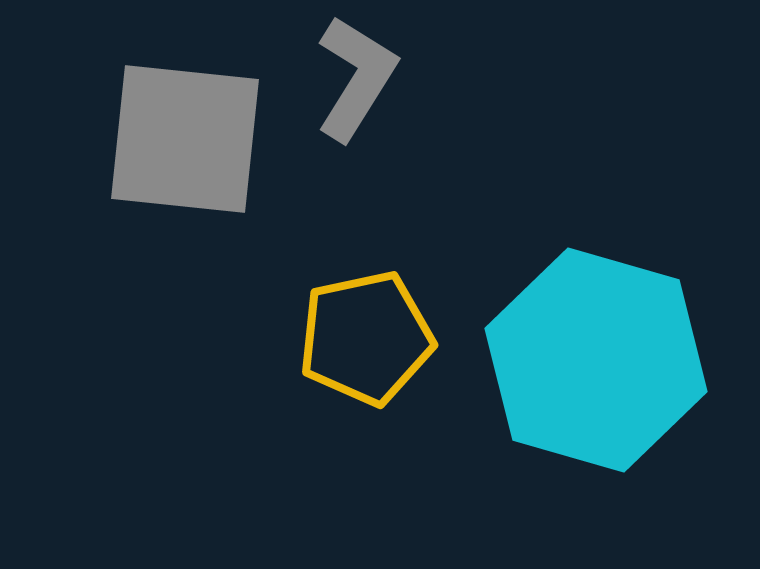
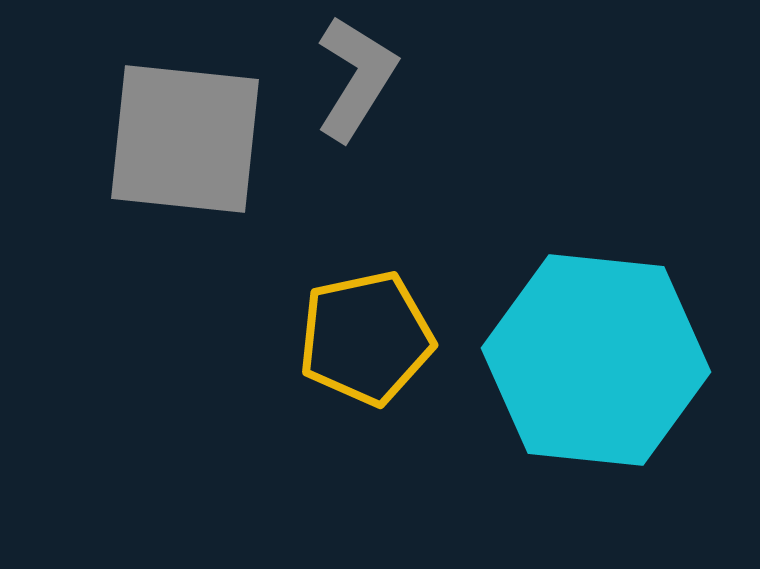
cyan hexagon: rotated 10 degrees counterclockwise
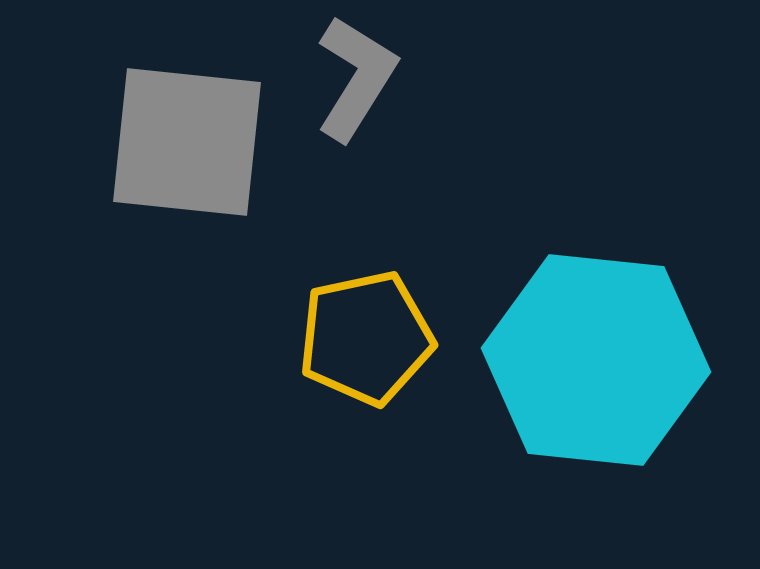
gray square: moved 2 px right, 3 px down
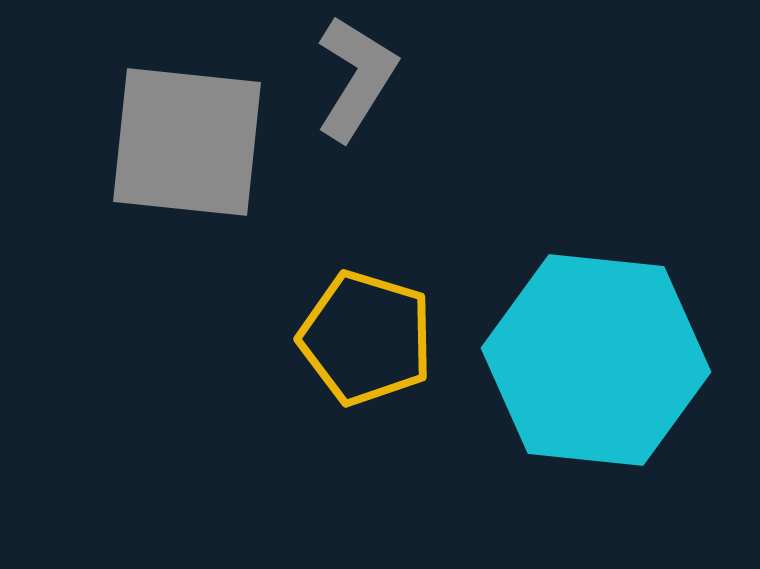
yellow pentagon: rotated 29 degrees clockwise
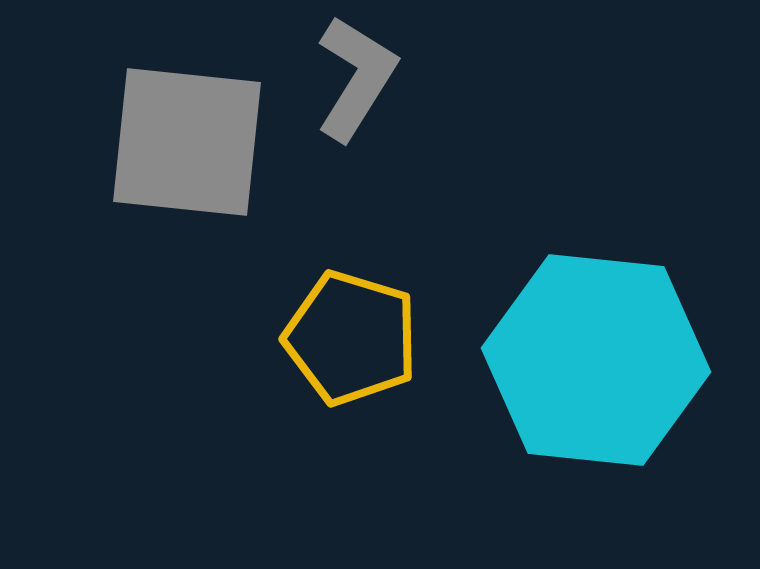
yellow pentagon: moved 15 px left
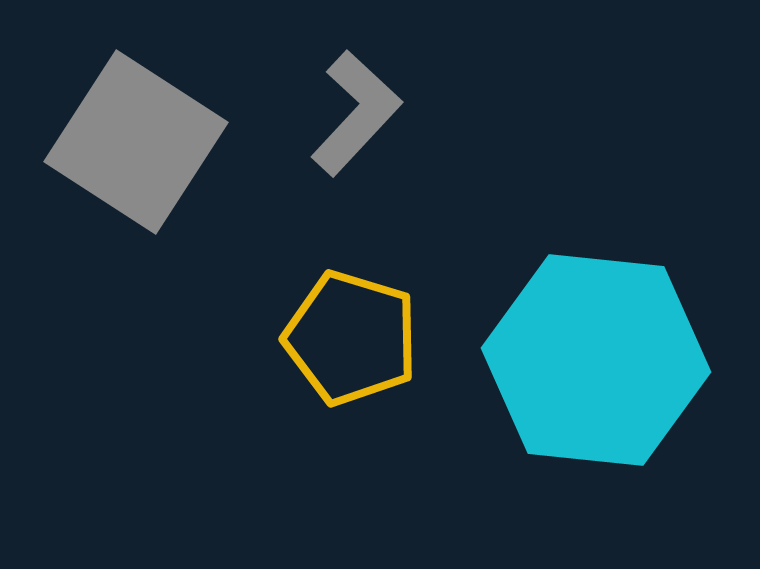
gray L-shape: moved 35 px down; rotated 11 degrees clockwise
gray square: moved 51 px left; rotated 27 degrees clockwise
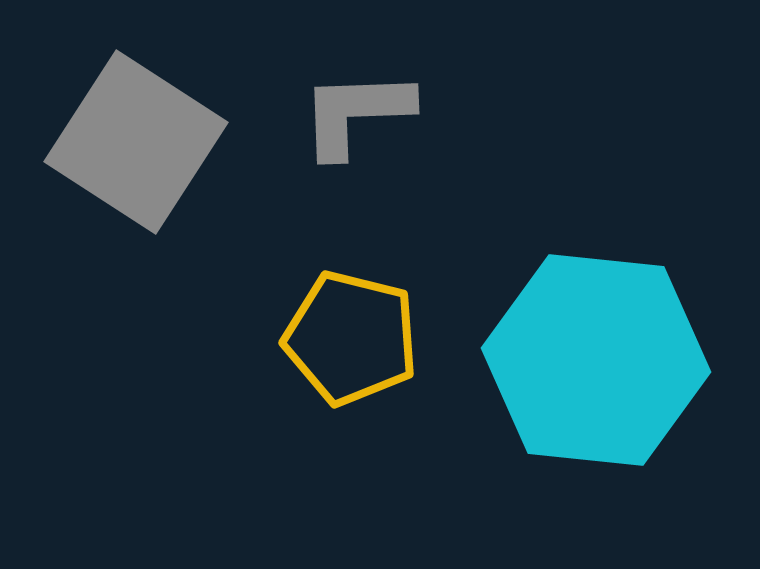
gray L-shape: rotated 135 degrees counterclockwise
yellow pentagon: rotated 3 degrees counterclockwise
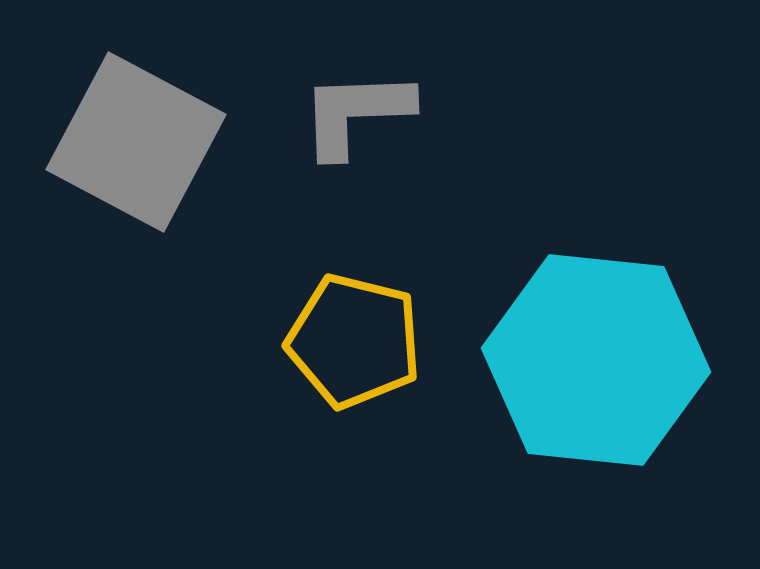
gray square: rotated 5 degrees counterclockwise
yellow pentagon: moved 3 px right, 3 px down
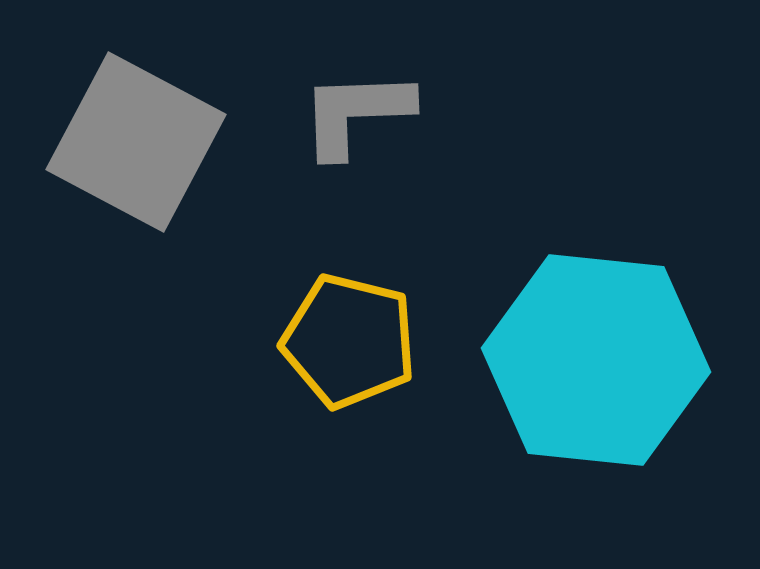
yellow pentagon: moved 5 px left
